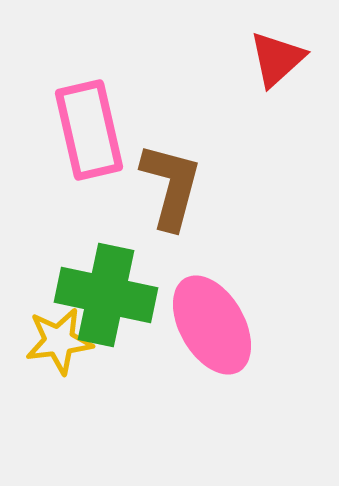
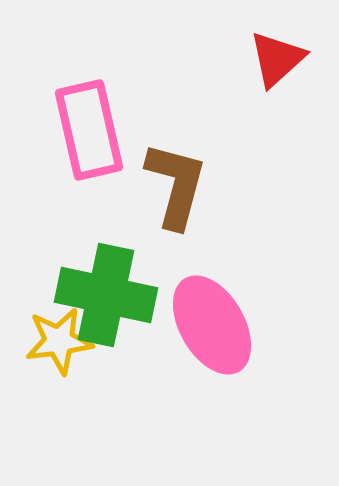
brown L-shape: moved 5 px right, 1 px up
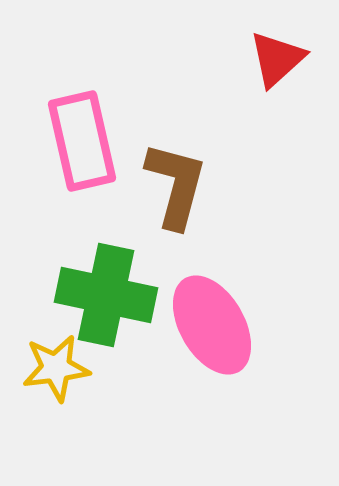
pink rectangle: moved 7 px left, 11 px down
yellow star: moved 3 px left, 27 px down
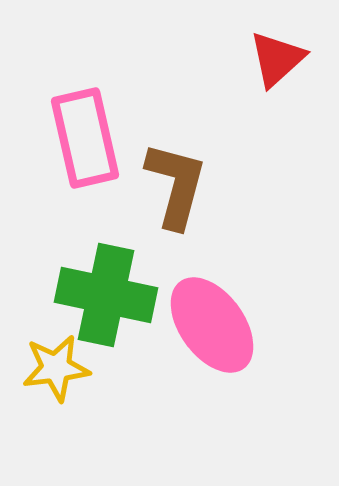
pink rectangle: moved 3 px right, 3 px up
pink ellipse: rotated 6 degrees counterclockwise
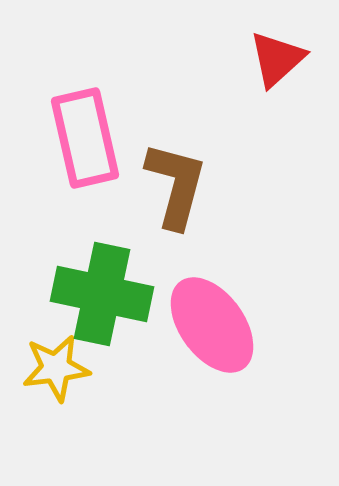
green cross: moved 4 px left, 1 px up
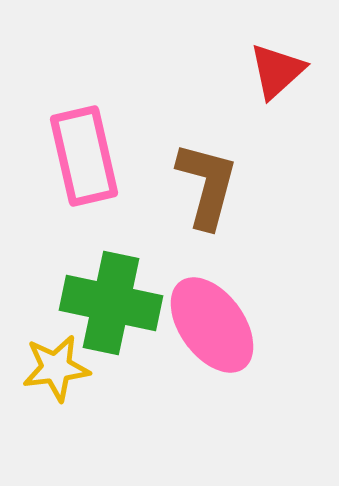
red triangle: moved 12 px down
pink rectangle: moved 1 px left, 18 px down
brown L-shape: moved 31 px right
green cross: moved 9 px right, 9 px down
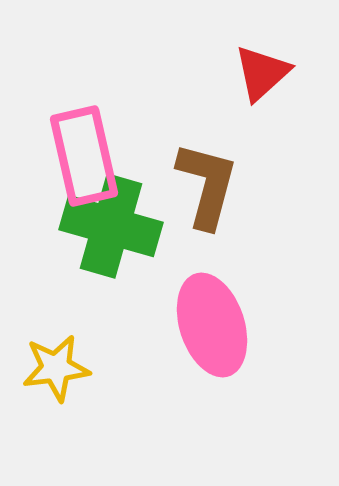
red triangle: moved 15 px left, 2 px down
green cross: moved 77 px up; rotated 4 degrees clockwise
pink ellipse: rotated 18 degrees clockwise
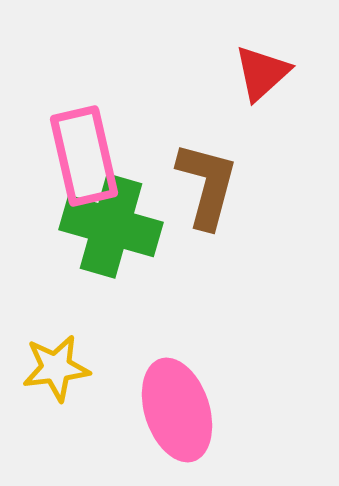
pink ellipse: moved 35 px left, 85 px down
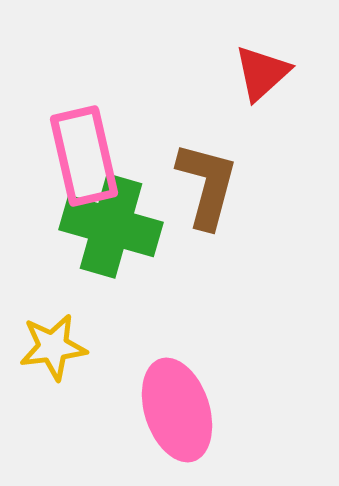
yellow star: moved 3 px left, 21 px up
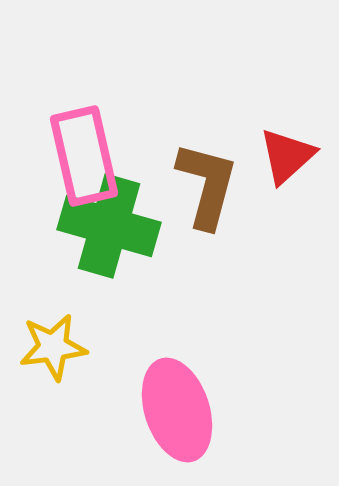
red triangle: moved 25 px right, 83 px down
green cross: moved 2 px left
